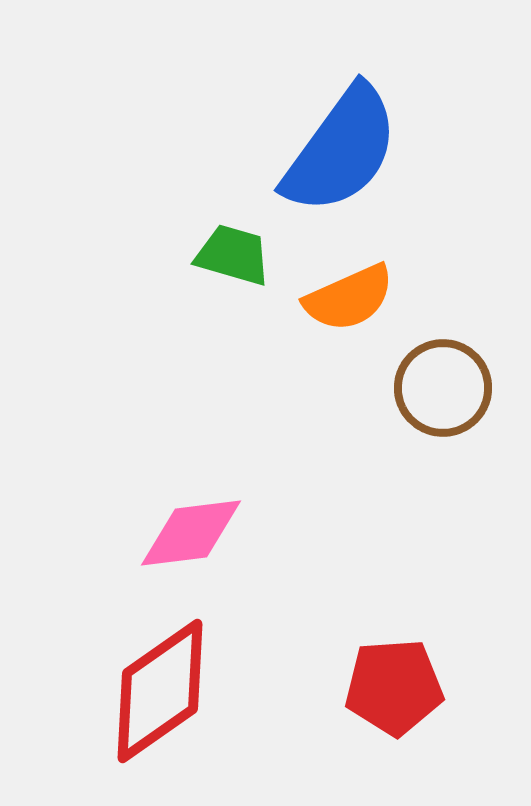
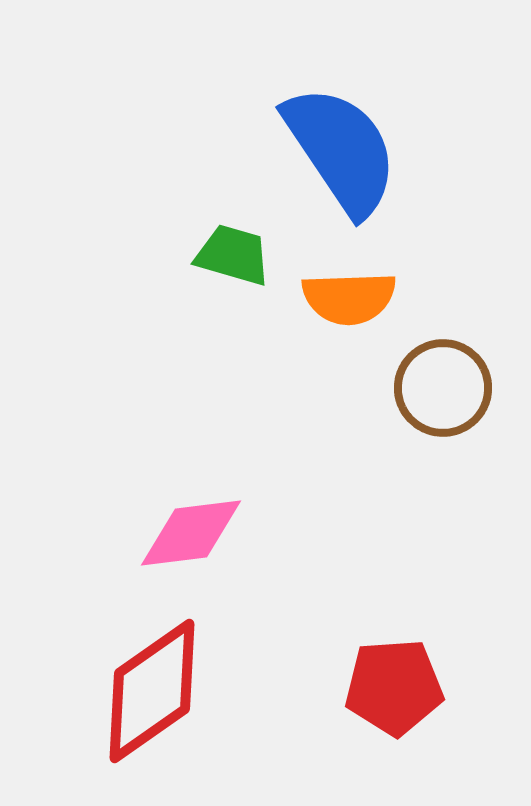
blue semicircle: rotated 70 degrees counterclockwise
orange semicircle: rotated 22 degrees clockwise
red diamond: moved 8 px left
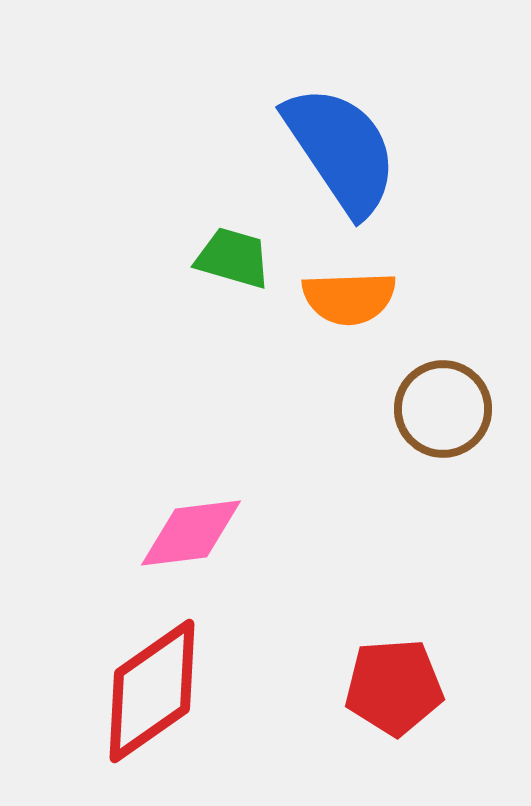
green trapezoid: moved 3 px down
brown circle: moved 21 px down
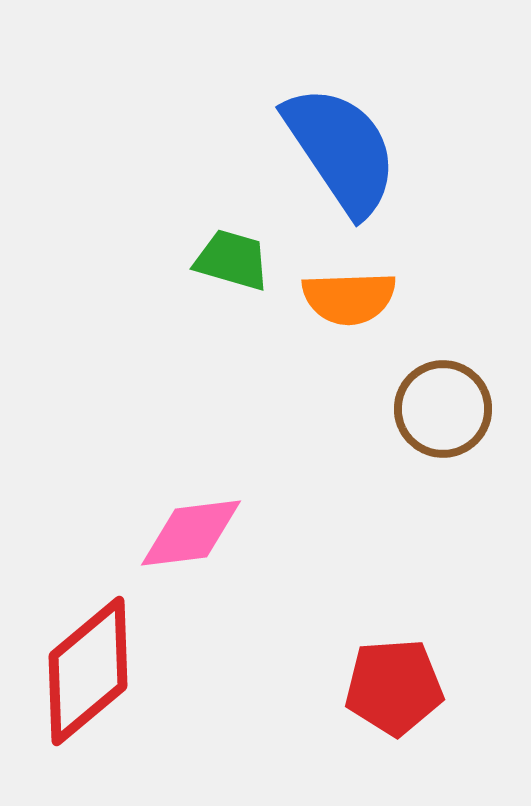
green trapezoid: moved 1 px left, 2 px down
red diamond: moved 64 px left, 20 px up; rotated 5 degrees counterclockwise
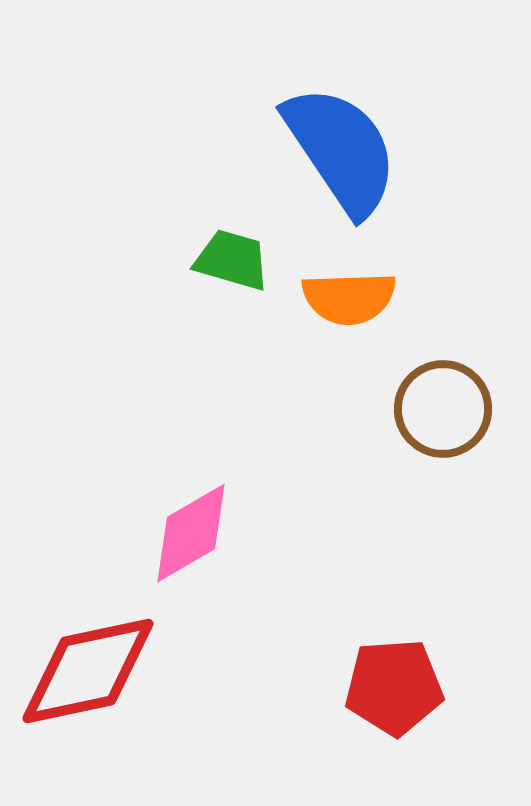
pink diamond: rotated 23 degrees counterclockwise
red diamond: rotated 28 degrees clockwise
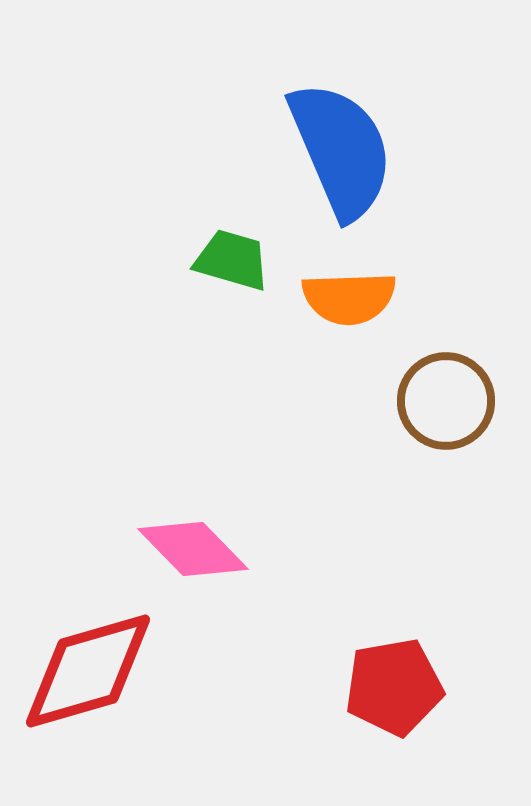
blue semicircle: rotated 11 degrees clockwise
brown circle: moved 3 px right, 8 px up
pink diamond: moved 2 px right, 16 px down; rotated 76 degrees clockwise
red diamond: rotated 4 degrees counterclockwise
red pentagon: rotated 6 degrees counterclockwise
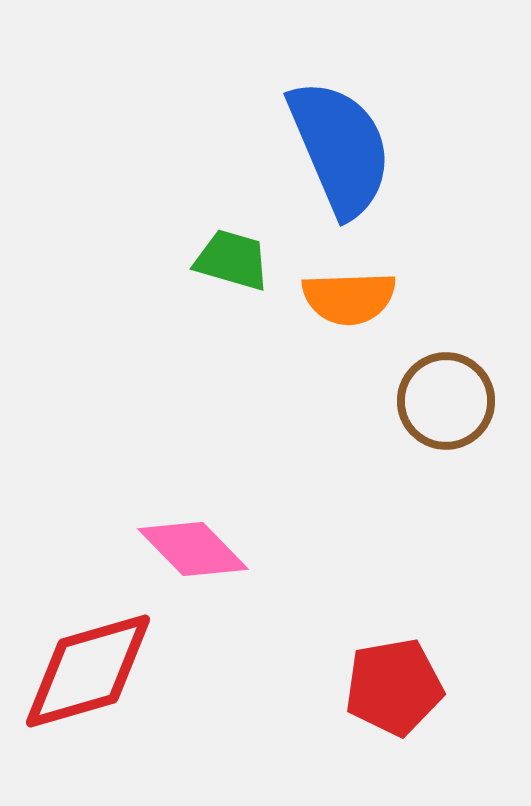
blue semicircle: moved 1 px left, 2 px up
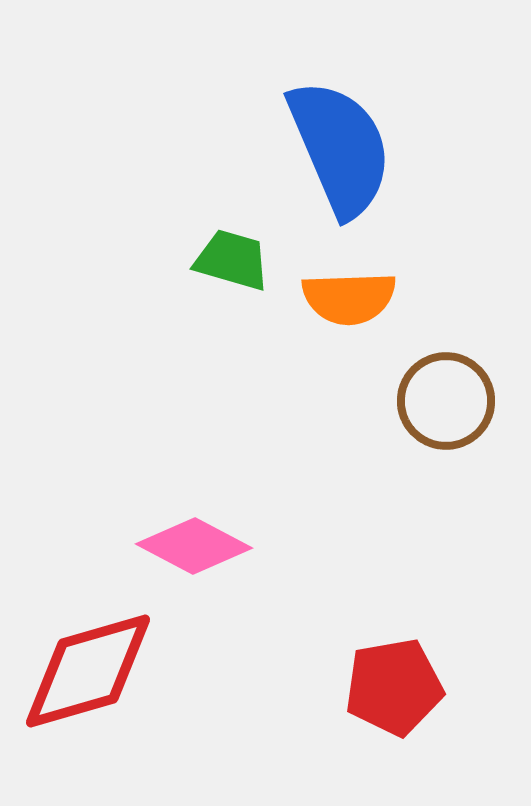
pink diamond: moved 1 px right, 3 px up; rotated 18 degrees counterclockwise
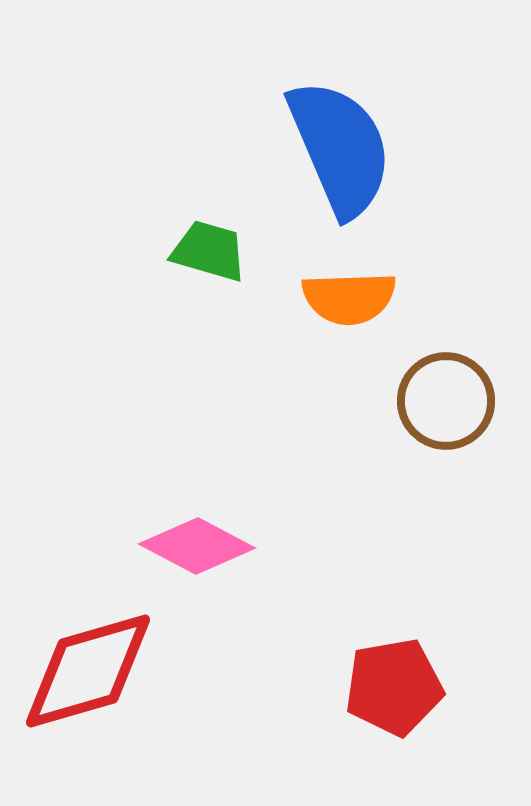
green trapezoid: moved 23 px left, 9 px up
pink diamond: moved 3 px right
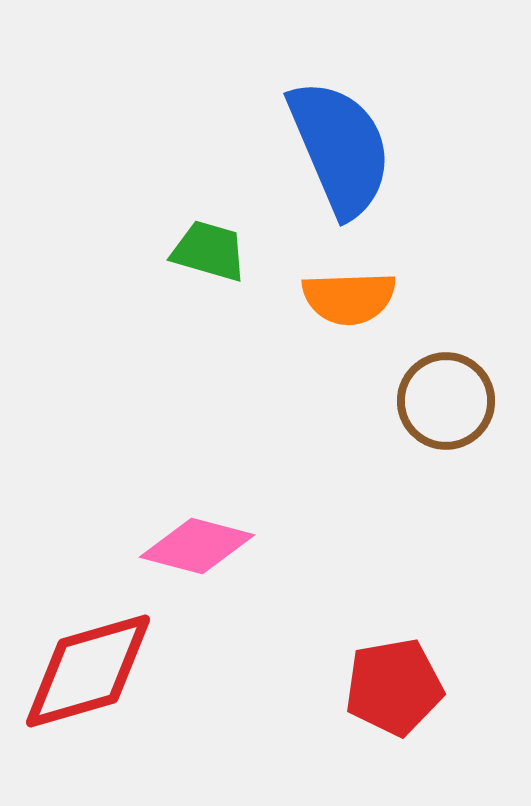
pink diamond: rotated 13 degrees counterclockwise
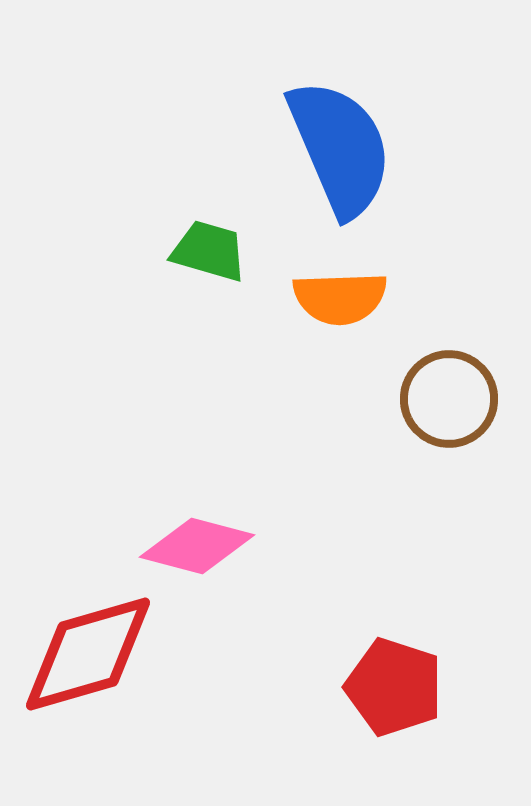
orange semicircle: moved 9 px left
brown circle: moved 3 px right, 2 px up
red diamond: moved 17 px up
red pentagon: rotated 28 degrees clockwise
